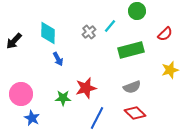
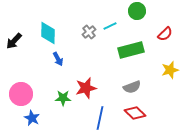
cyan line: rotated 24 degrees clockwise
blue line: moved 3 px right; rotated 15 degrees counterclockwise
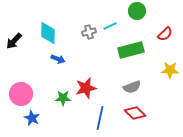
gray cross: rotated 24 degrees clockwise
blue arrow: rotated 40 degrees counterclockwise
yellow star: rotated 18 degrees clockwise
